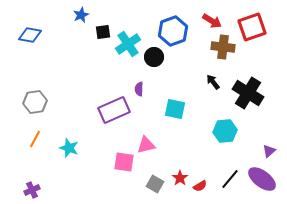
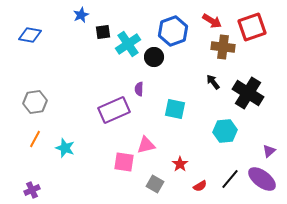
cyan star: moved 4 px left
red star: moved 14 px up
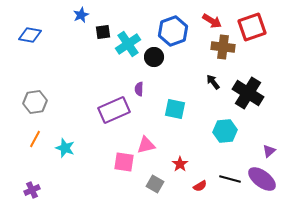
black line: rotated 65 degrees clockwise
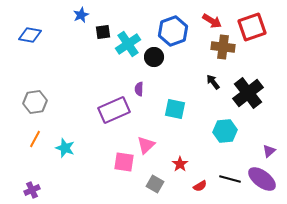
black cross: rotated 20 degrees clockwise
pink triangle: rotated 30 degrees counterclockwise
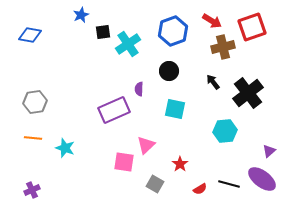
brown cross: rotated 20 degrees counterclockwise
black circle: moved 15 px right, 14 px down
orange line: moved 2 px left, 1 px up; rotated 66 degrees clockwise
black line: moved 1 px left, 5 px down
red semicircle: moved 3 px down
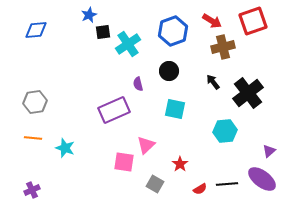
blue star: moved 8 px right
red square: moved 1 px right, 6 px up
blue diamond: moved 6 px right, 5 px up; rotated 15 degrees counterclockwise
purple semicircle: moved 1 px left, 5 px up; rotated 16 degrees counterclockwise
black line: moved 2 px left; rotated 20 degrees counterclockwise
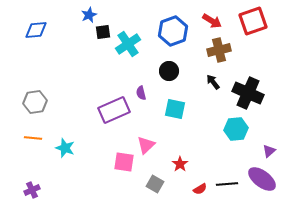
brown cross: moved 4 px left, 3 px down
purple semicircle: moved 3 px right, 9 px down
black cross: rotated 28 degrees counterclockwise
cyan hexagon: moved 11 px right, 2 px up
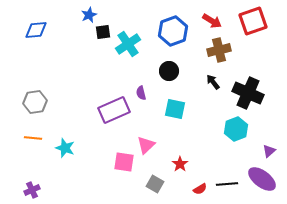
cyan hexagon: rotated 15 degrees counterclockwise
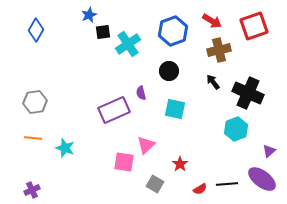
red square: moved 1 px right, 5 px down
blue diamond: rotated 55 degrees counterclockwise
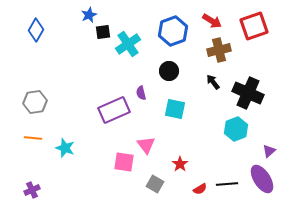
pink triangle: rotated 24 degrees counterclockwise
purple ellipse: rotated 20 degrees clockwise
